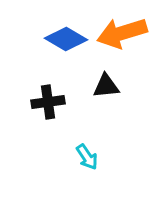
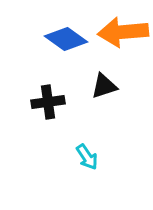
orange arrow: moved 1 px right, 1 px up; rotated 12 degrees clockwise
blue diamond: rotated 6 degrees clockwise
black triangle: moved 2 px left; rotated 12 degrees counterclockwise
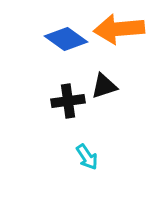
orange arrow: moved 4 px left, 3 px up
black cross: moved 20 px right, 1 px up
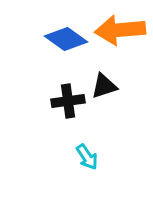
orange arrow: moved 1 px right, 1 px down
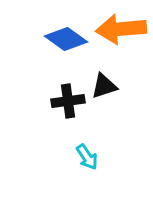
orange arrow: moved 1 px right, 1 px up
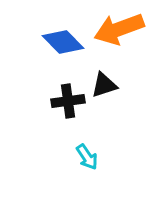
orange arrow: moved 2 px left; rotated 15 degrees counterclockwise
blue diamond: moved 3 px left, 3 px down; rotated 9 degrees clockwise
black triangle: moved 1 px up
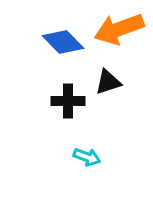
black triangle: moved 4 px right, 3 px up
black cross: rotated 8 degrees clockwise
cyan arrow: rotated 36 degrees counterclockwise
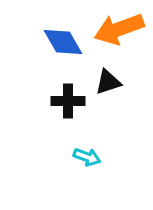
blue diamond: rotated 15 degrees clockwise
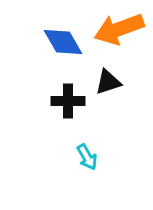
cyan arrow: rotated 40 degrees clockwise
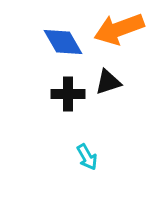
black cross: moved 7 px up
